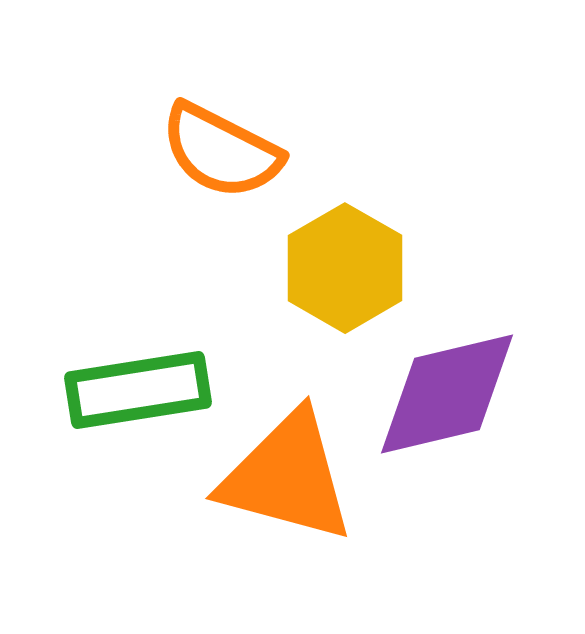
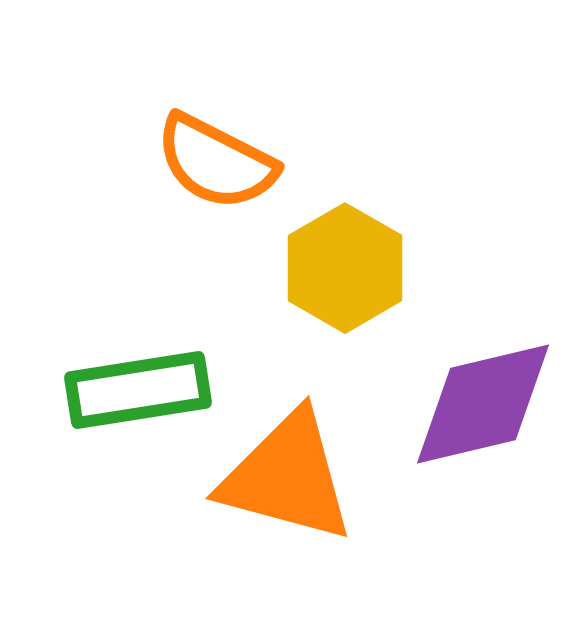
orange semicircle: moved 5 px left, 11 px down
purple diamond: moved 36 px right, 10 px down
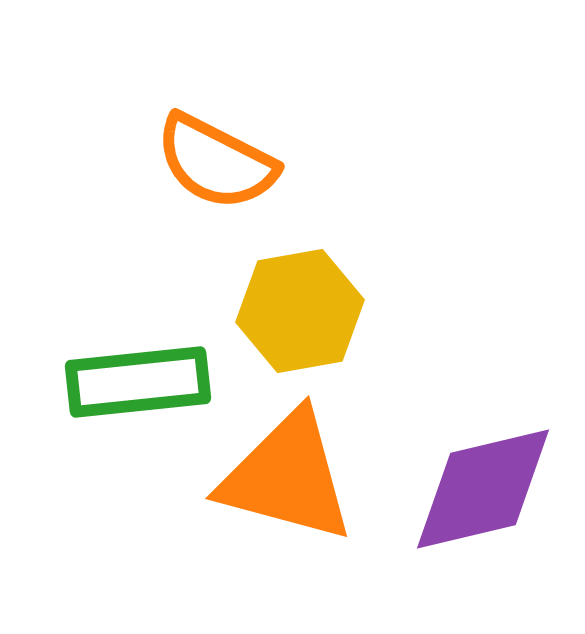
yellow hexagon: moved 45 px left, 43 px down; rotated 20 degrees clockwise
green rectangle: moved 8 px up; rotated 3 degrees clockwise
purple diamond: moved 85 px down
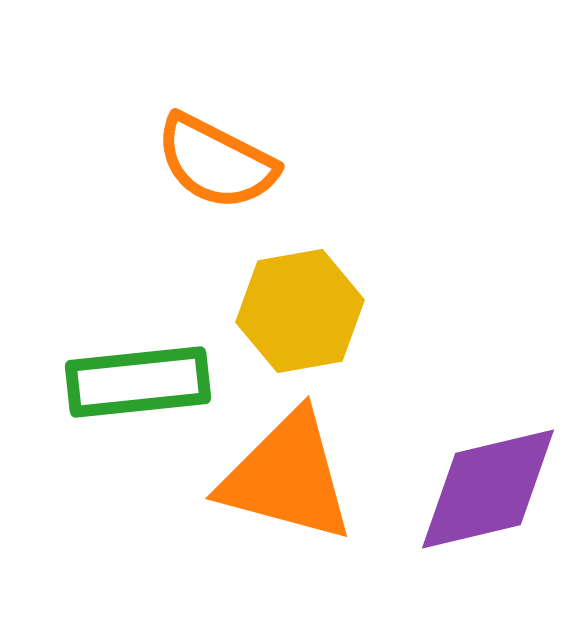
purple diamond: moved 5 px right
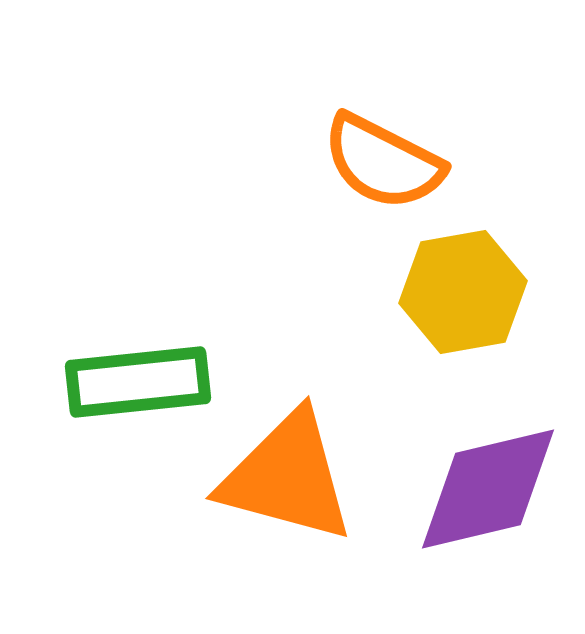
orange semicircle: moved 167 px right
yellow hexagon: moved 163 px right, 19 px up
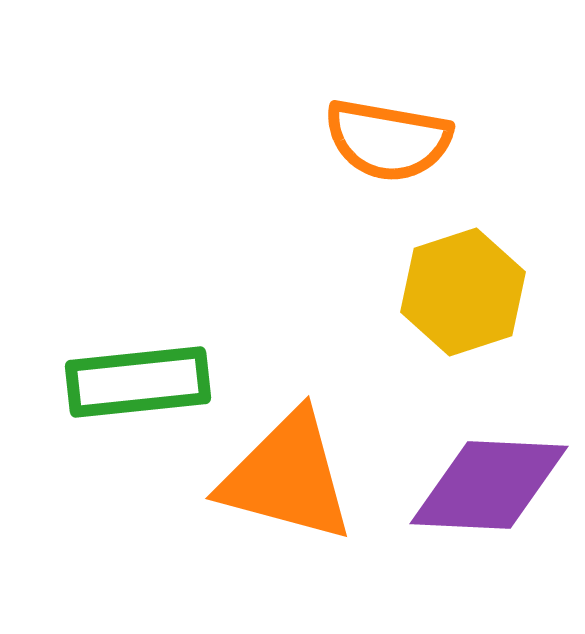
orange semicircle: moved 5 px right, 22 px up; rotated 17 degrees counterclockwise
yellow hexagon: rotated 8 degrees counterclockwise
purple diamond: moved 1 px right, 4 px up; rotated 16 degrees clockwise
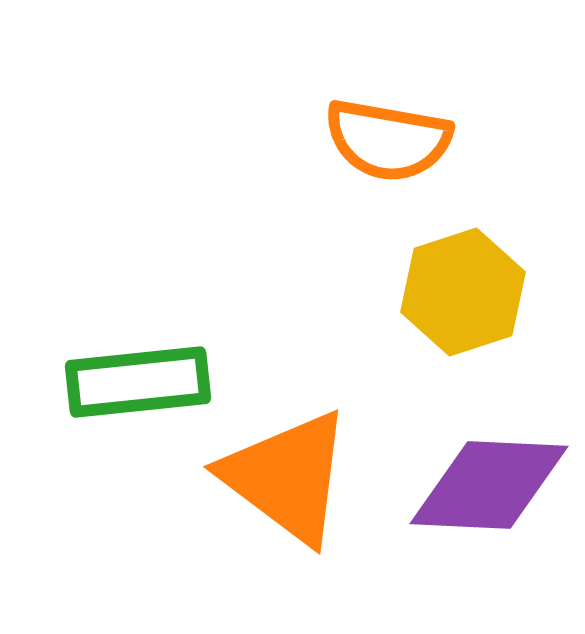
orange triangle: rotated 22 degrees clockwise
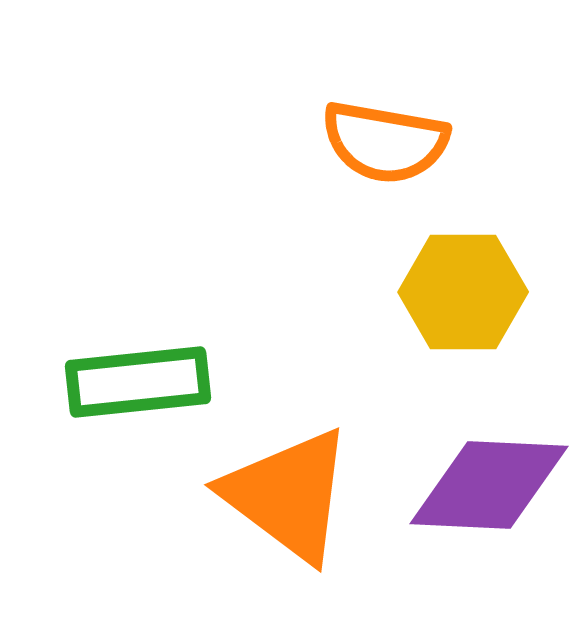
orange semicircle: moved 3 px left, 2 px down
yellow hexagon: rotated 18 degrees clockwise
orange triangle: moved 1 px right, 18 px down
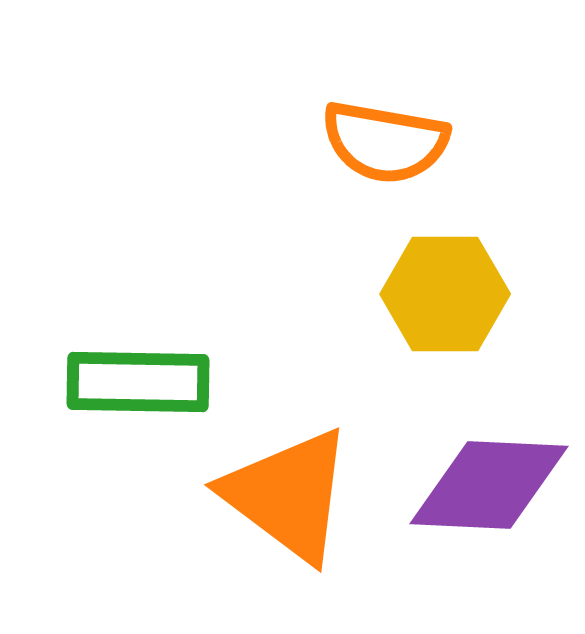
yellow hexagon: moved 18 px left, 2 px down
green rectangle: rotated 7 degrees clockwise
